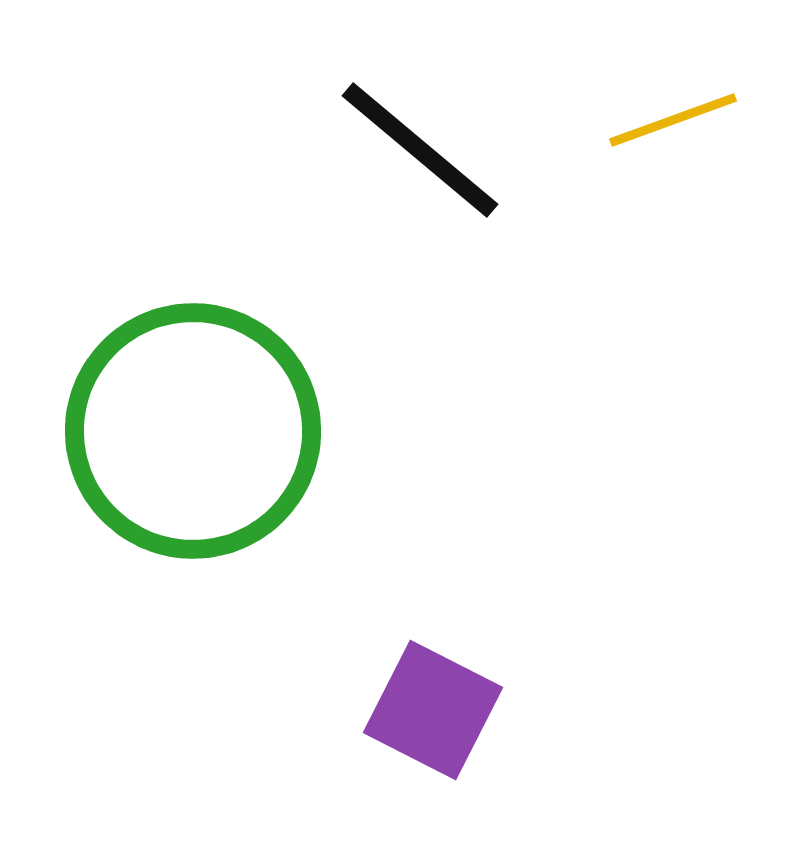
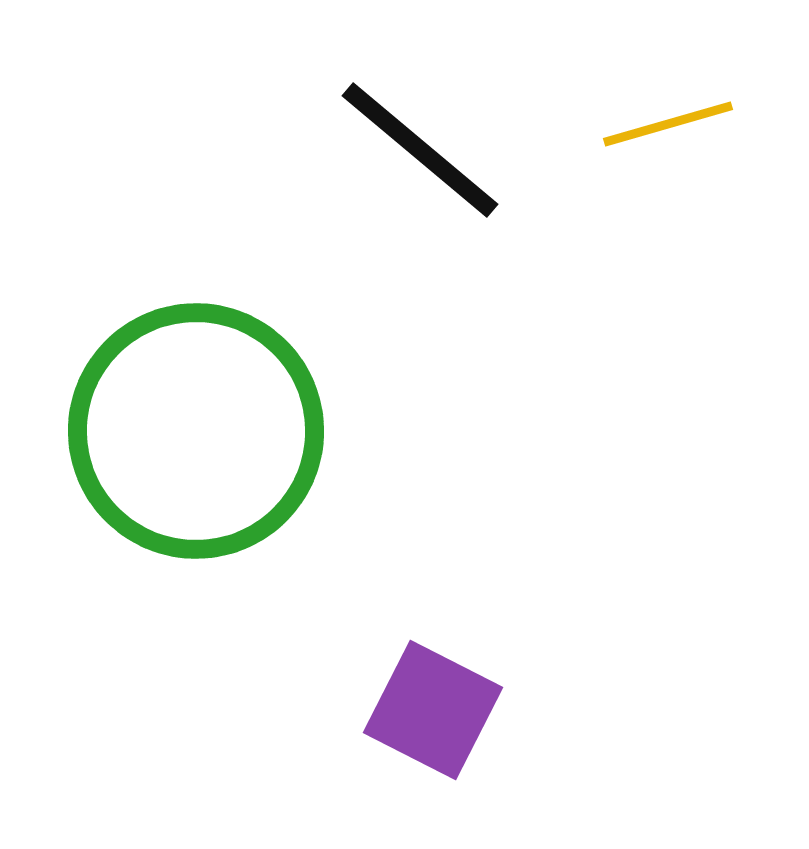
yellow line: moved 5 px left, 4 px down; rotated 4 degrees clockwise
green circle: moved 3 px right
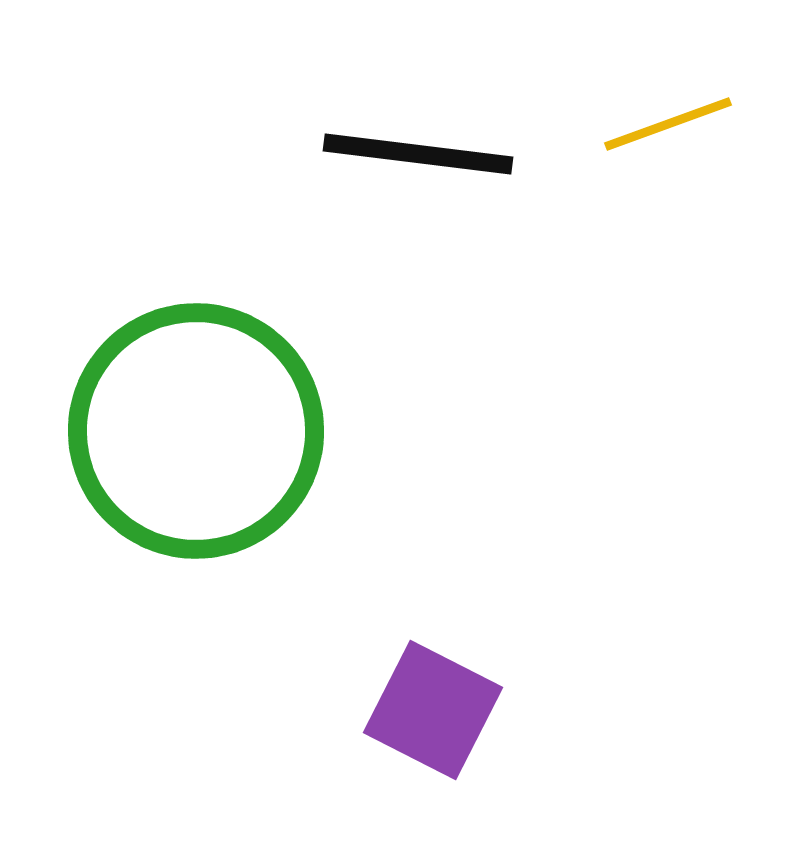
yellow line: rotated 4 degrees counterclockwise
black line: moved 2 px left, 4 px down; rotated 33 degrees counterclockwise
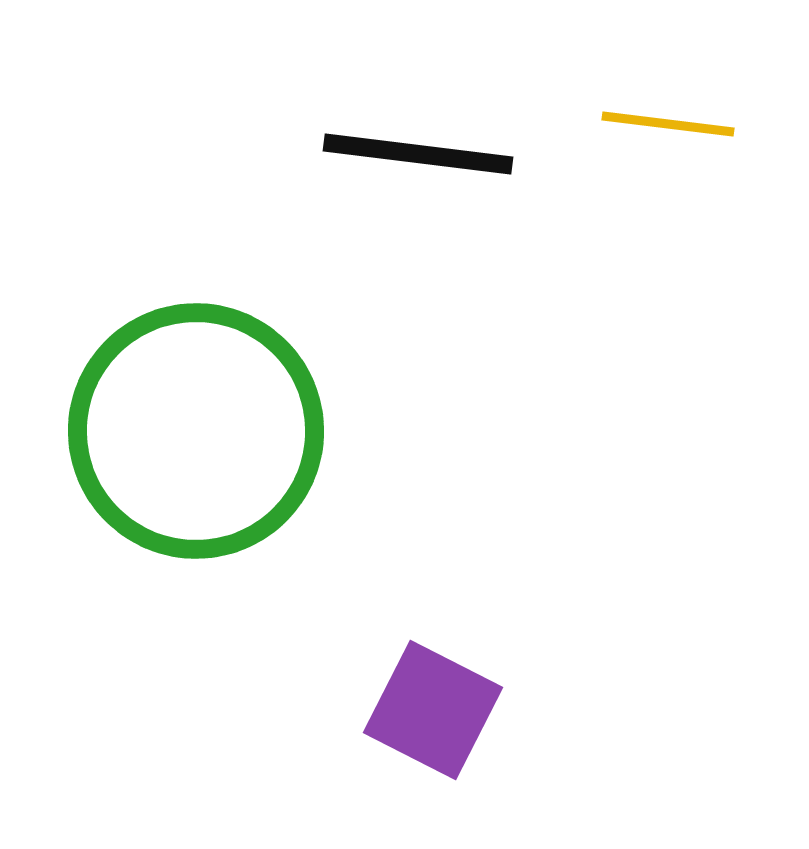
yellow line: rotated 27 degrees clockwise
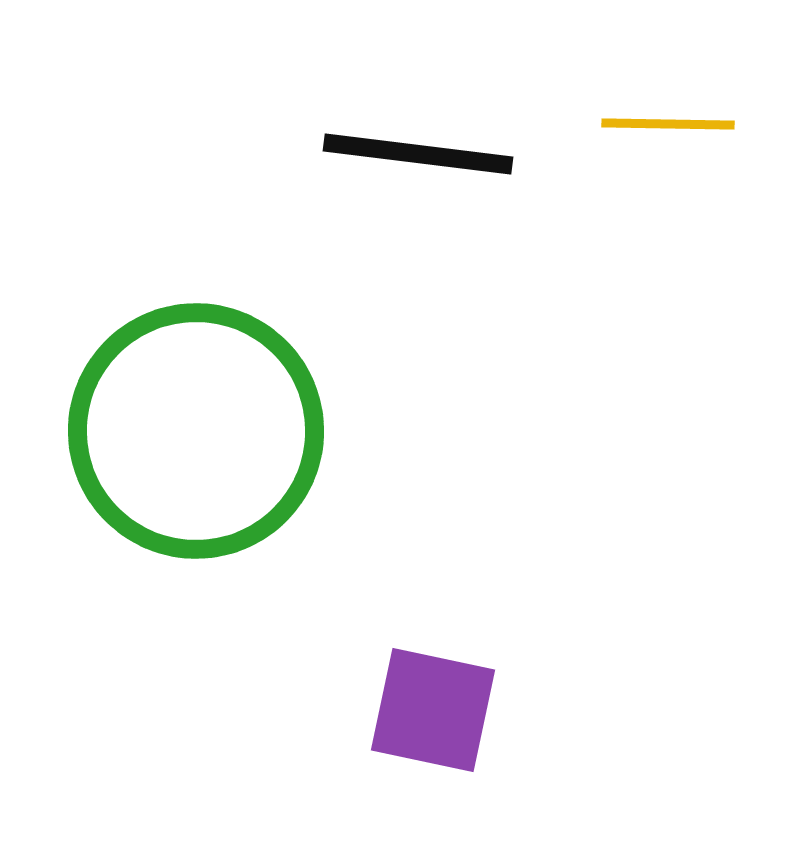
yellow line: rotated 6 degrees counterclockwise
purple square: rotated 15 degrees counterclockwise
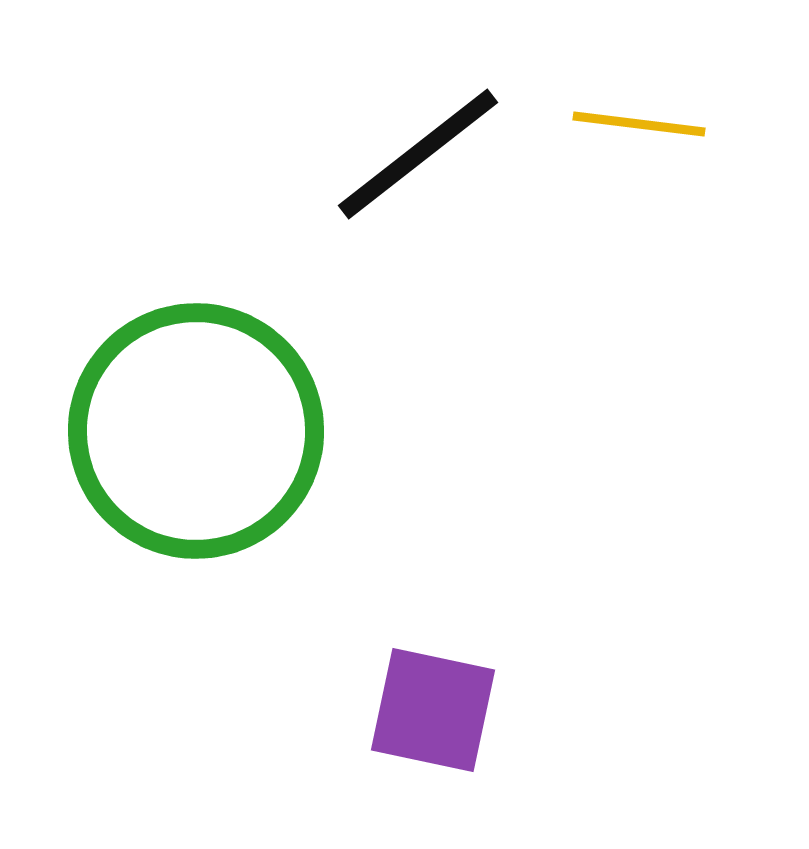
yellow line: moved 29 px left; rotated 6 degrees clockwise
black line: rotated 45 degrees counterclockwise
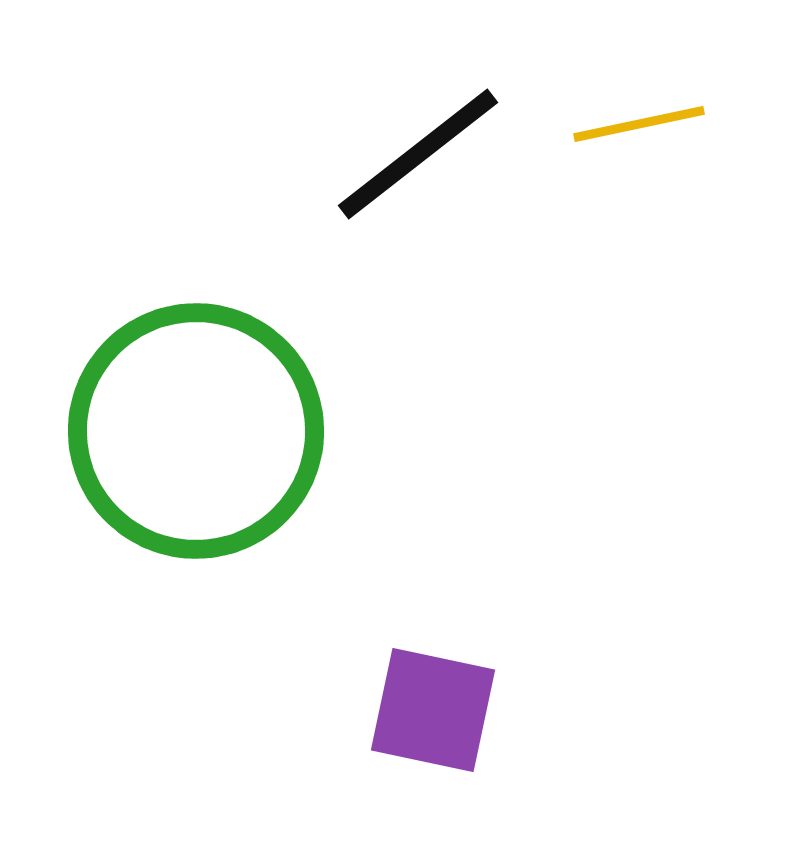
yellow line: rotated 19 degrees counterclockwise
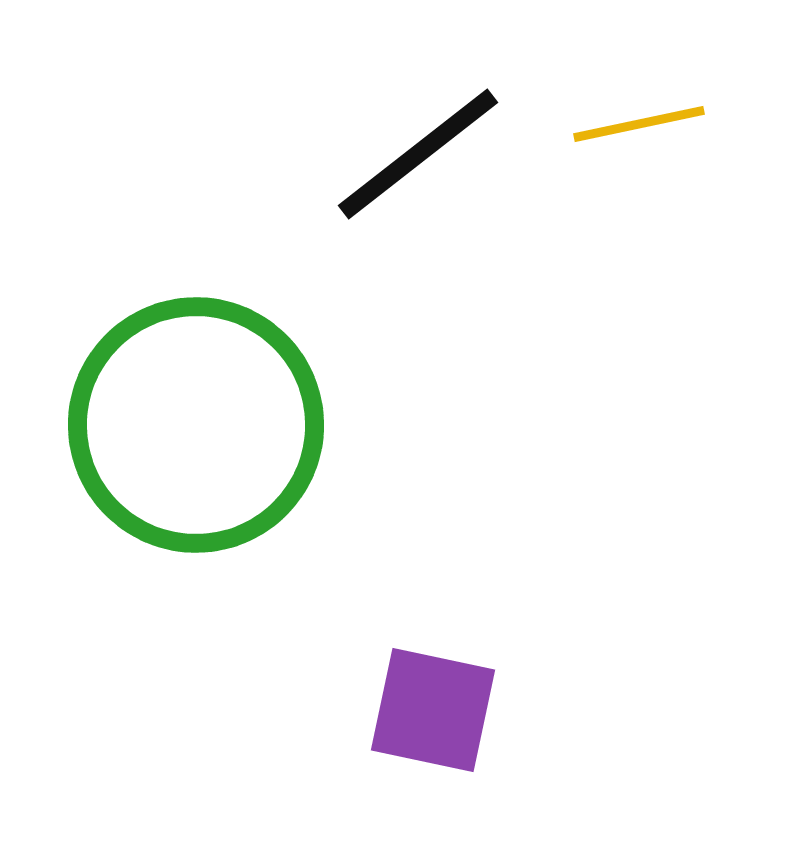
green circle: moved 6 px up
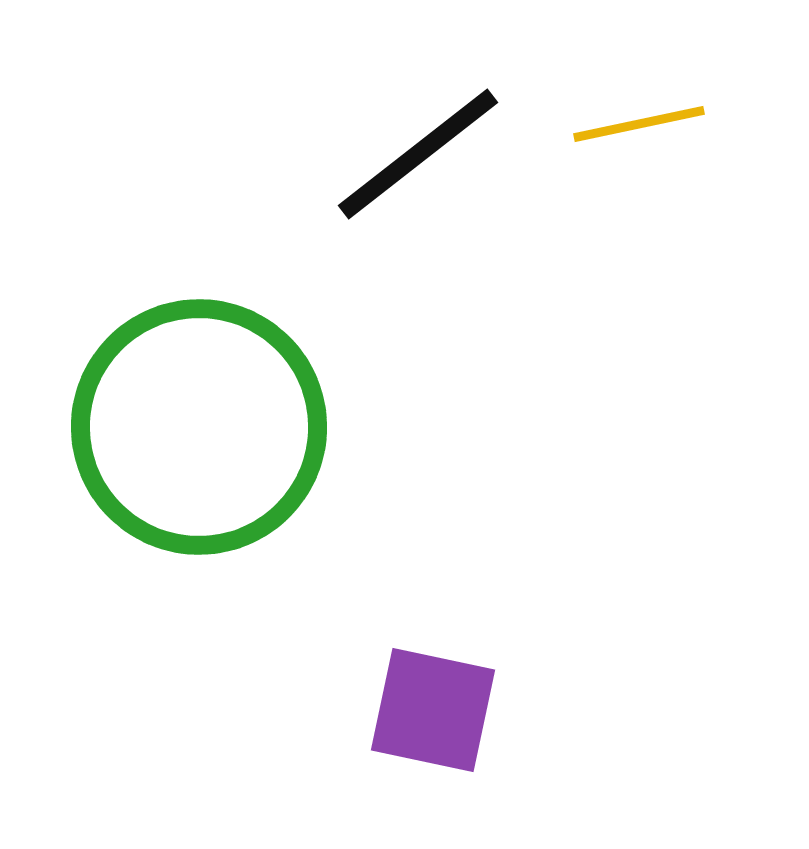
green circle: moved 3 px right, 2 px down
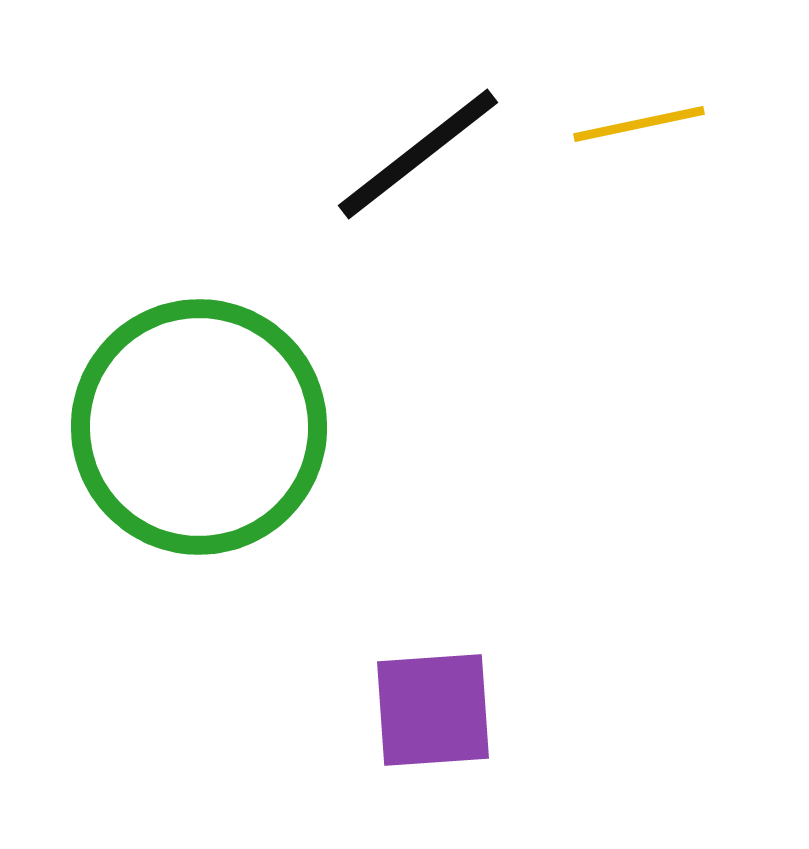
purple square: rotated 16 degrees counterclockwise
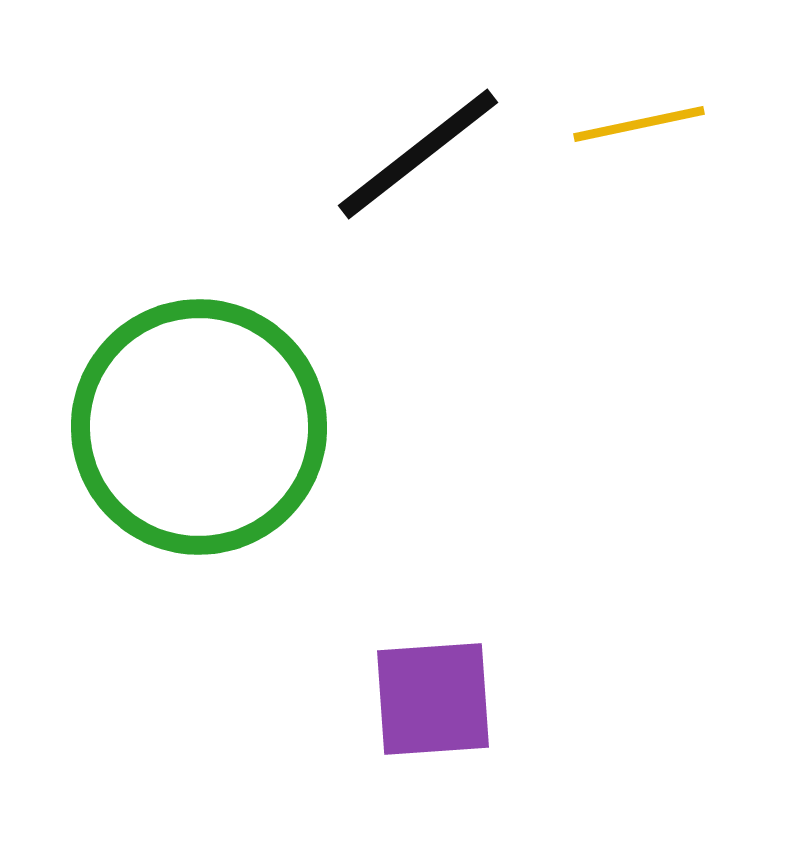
purple square: moved 11 px up
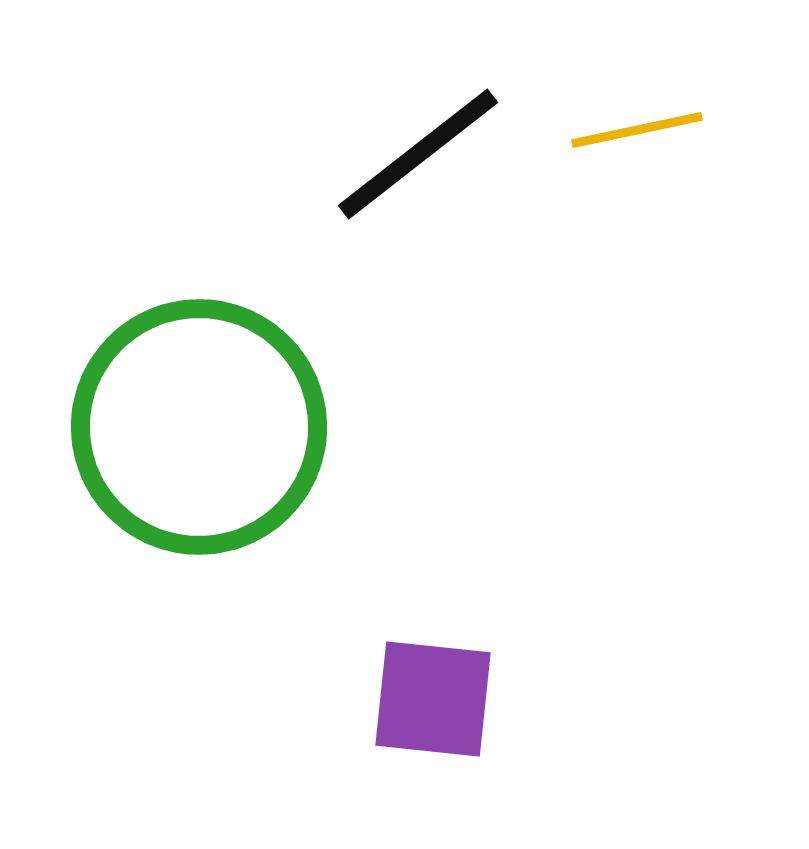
yellow line: moved 2 px left, 6 px down
purple square: rotated 10 degrees clockwise
